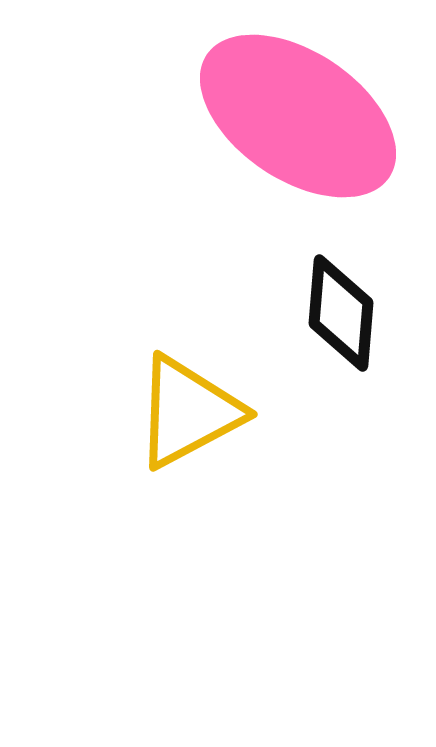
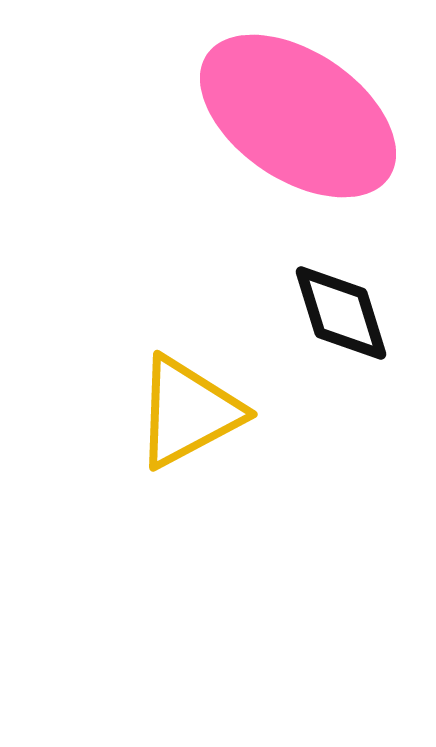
black diamond: rotated 22 degrees counterclockwise
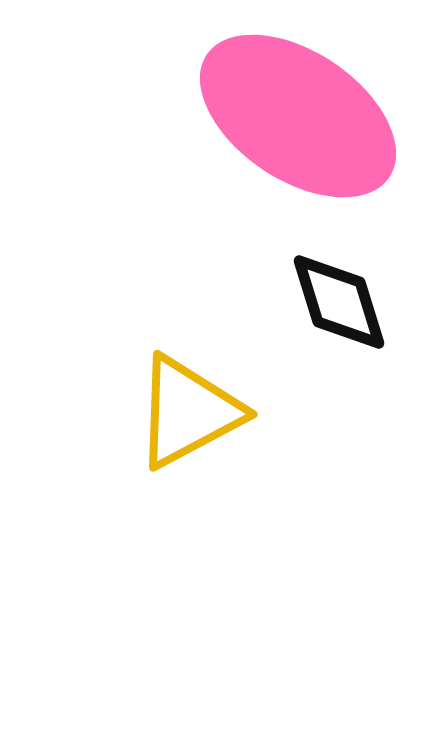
black diamond: moved 2 px left, 11 px up
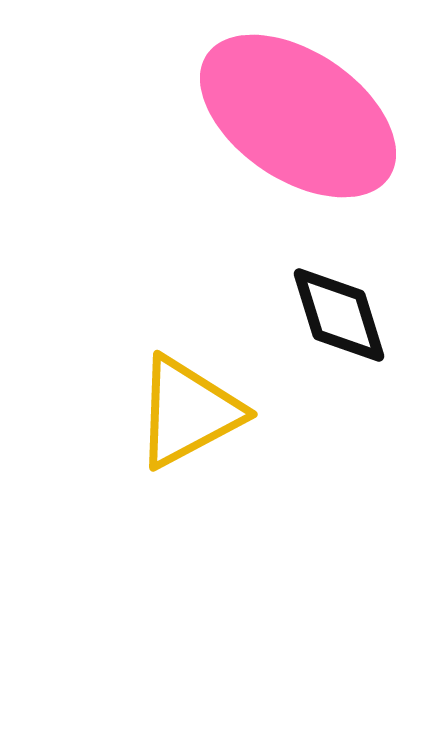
black diamond: moved 13 px down
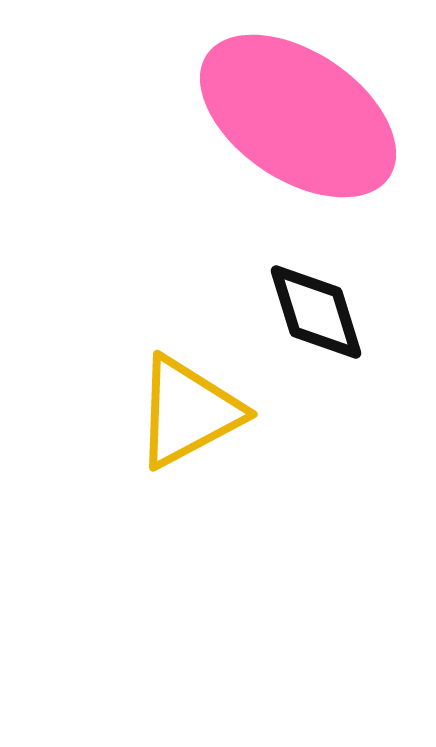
black diamond: moved 23 px left, 3 px up
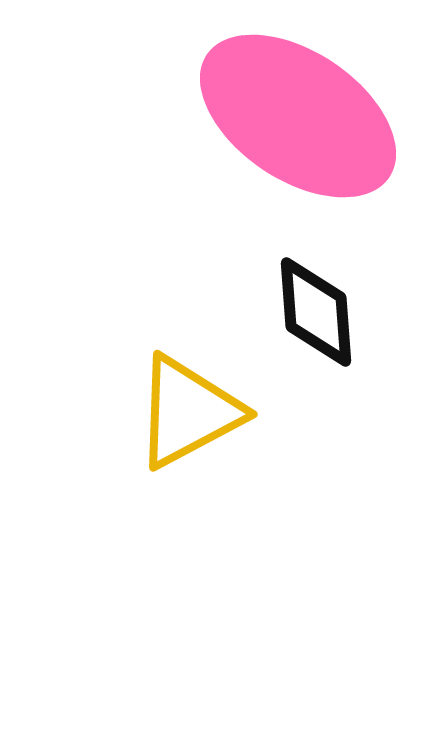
black diamond: rotated 13 degrees clockwise
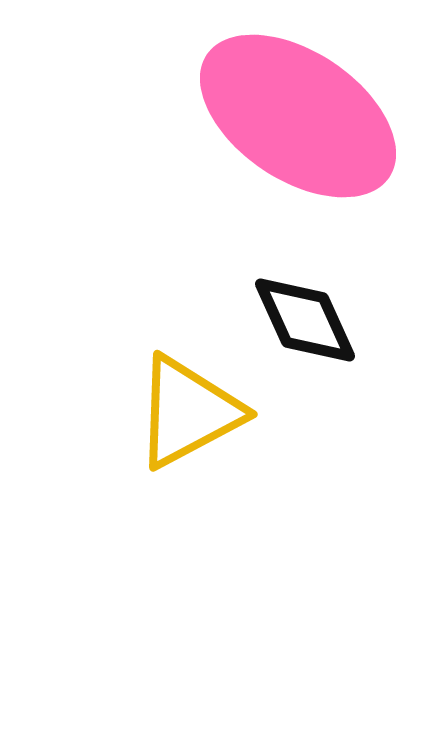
black diamond: moved 11 px left, 8 px down; rotated 20 degrees counterclockwise
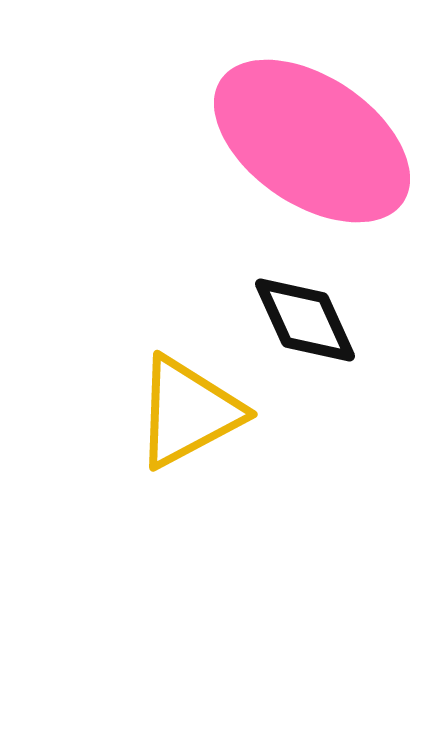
pink ellipse: moved 14 px right, 25 px down
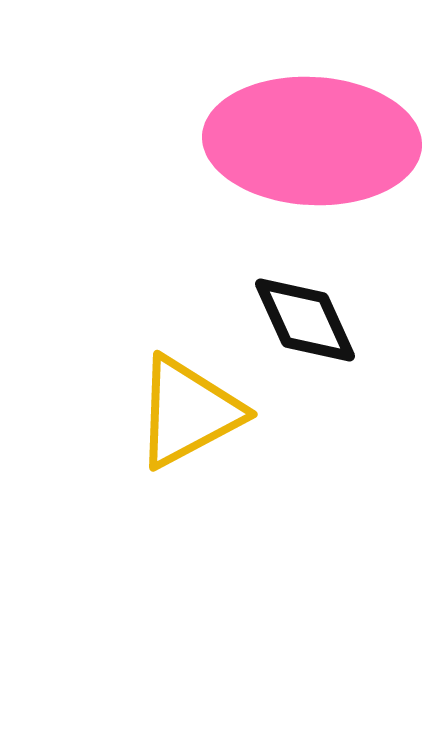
pink ellipse: rotated 31 degrees counterclockwise
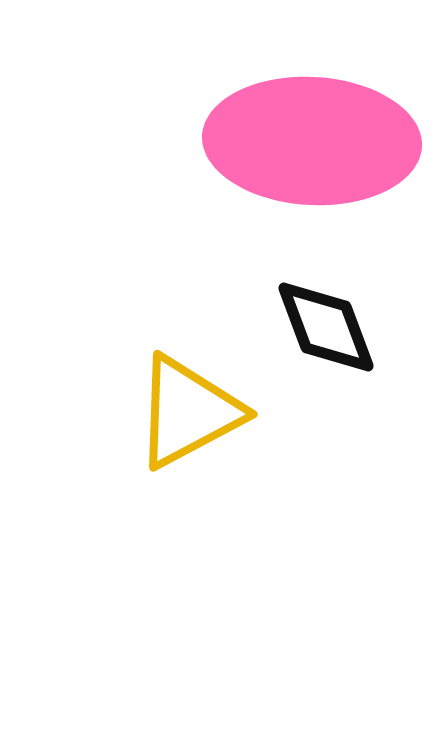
black diamond: moved 21 px right, 7 px down; rotated 4 degrees clockwise
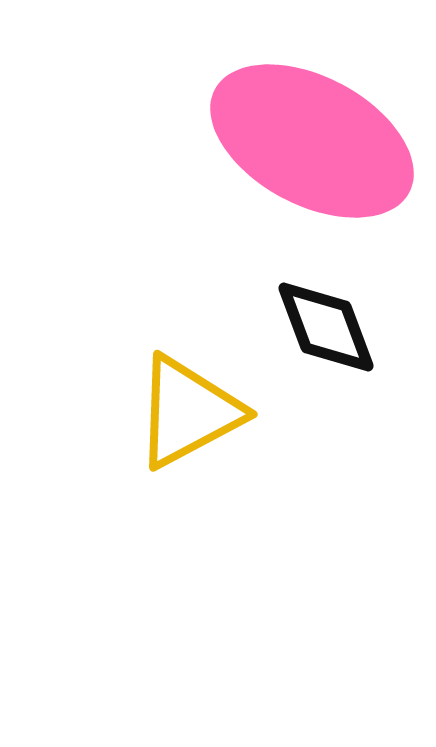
pink ellipse: rotated 25 degrees clockwise
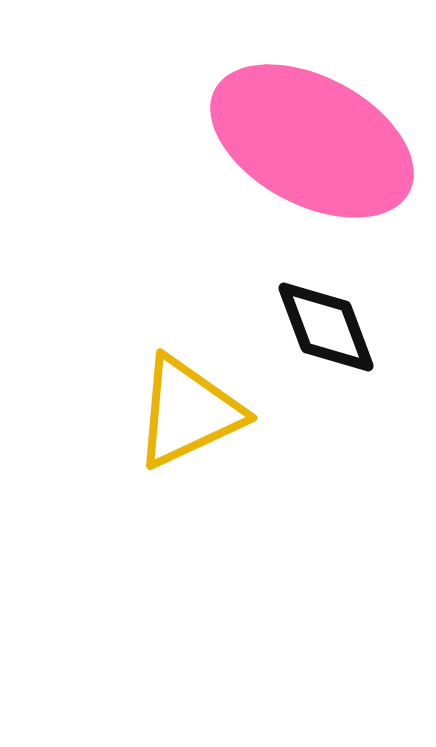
yellow triangle: rotated 3 degrees clockwise
